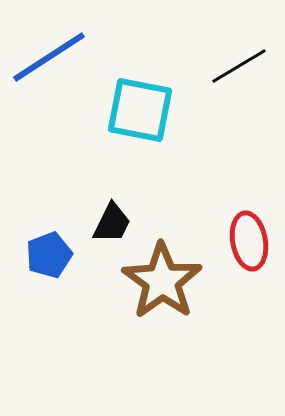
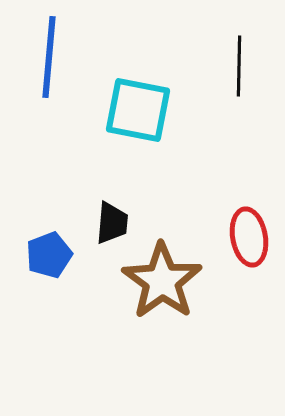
blue line: rotated 52 degrees counterclockwise
black line: rotated 58 degrees counterclockwise
cyan square: moved 2 px left
black trapezoid: rotated 21 degrees counterclockwise
red ellipse: moved 4 px up
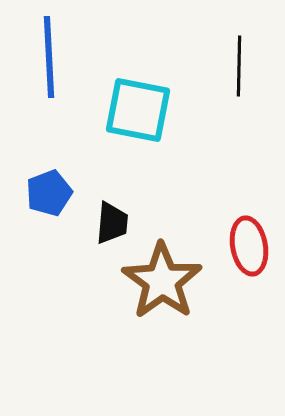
blue line: rotated 8 degrees counterclockwise
red ellipse: moved 9 px down
blue pentagon: moved 62 px up
